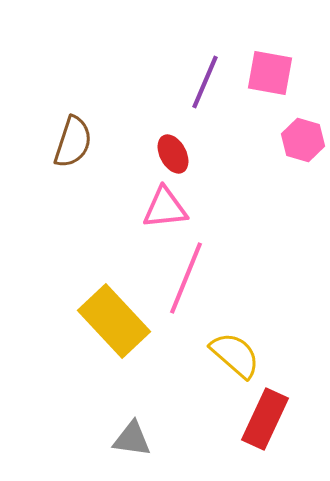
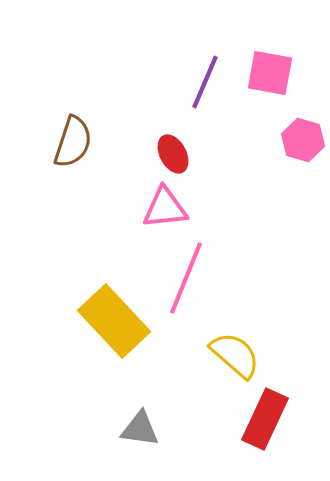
gray triangle: moved 8 px right, 10 px up
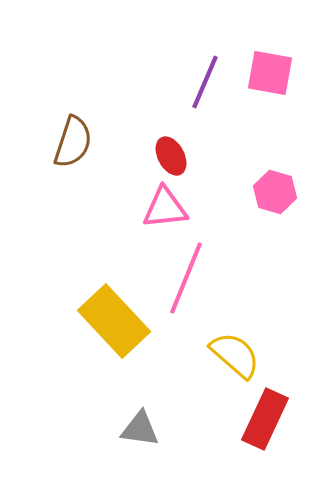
pink hexagon: moved 28 px left, 52 px down
red ellipse: moved 2 px left, 2 px down
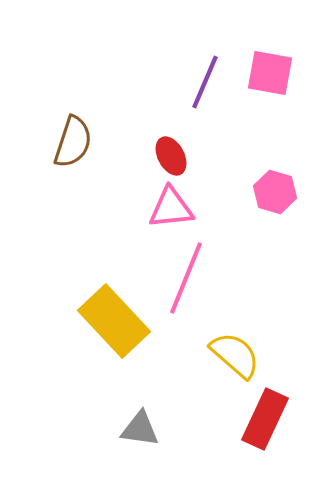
pink triangle: moved 6 px right
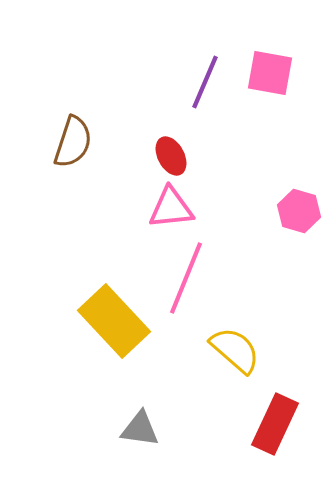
pink hexagon: moved 24 px right, 19 px down
yellow semicircle: moved 5 px up
red rectangle: moved 10 px right, 5 px down
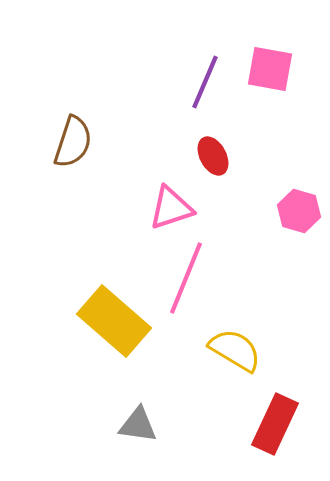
pink square: moved 4 px up
red ellipse: moved 42 px right
pink triangle: rotated 12 degrees counterclockwise
yellow rectangle: rotated 6 degrees counterclockwise
yellow semicircle: rotated 10 degrees counterclockwise
gray triangle: moved 2 px left, 4 px up
